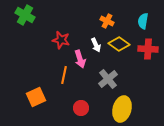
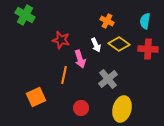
cyan semicircle: moved 2 px right
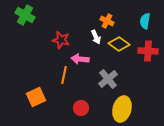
white arrow: moved 8 px up
red cross: moved 2 px down
pink arrow: rotated 114 degrees clockwise
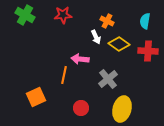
red star: moved 2 px right, 25 px up; rotated 18 degrees counterclockwise
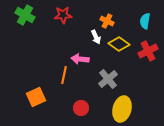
red cross: rotated 30 degrees counterclockwise
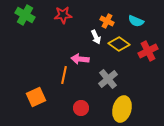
cyan semicircle: moved 9 px left; rotated 77 degrees counterclockwise
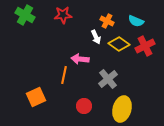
red cross: moved 3 px left, 5 px up
red circle: moved 3 px right, 2 px up
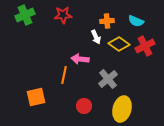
green cross: rotated 36 degrees clockwise
orange cross: rotated 32 degrees counterclockwise
orange square: rotated 12 degrees clockwise
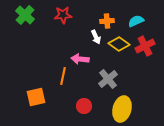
green cross: rotated 24 degrees counterclockwise
cyan semicircle: rotated 133 degrees clockwise
orange line: moved 1 px left, 1 px down
